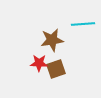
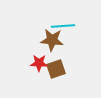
cyan line: moved 20 px left, 2 px down
brown star: rotated 15 degrees clockwise
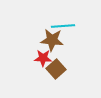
red star: moved 4 px right, 5 px up
brown square: rotated 24 degrees counterclockwise
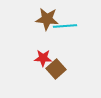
cyan line: moved 2 px right
brown star: moved 5 px left, 21 px up
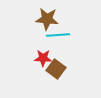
cyan line: moved 7 px left, 9 px down
brown square: rotated 12 degrees counterclockwise
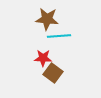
cyan line: moved 1 px right, 1 px down
brown square: moved 3 px left, 4 px down
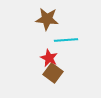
cyan line: moved 7 px right, 4 px down
red star: moved 6 px right; rotated 24 degrees clockwise
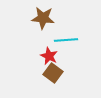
brown star: moved 4 px left, 1 px up
red star: moved 2 px up
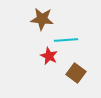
brown star: moved 1 px left, 1 px down
brown square: moved 23 px right
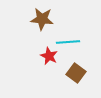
cyan line: moved 2 px right, 2 px down
